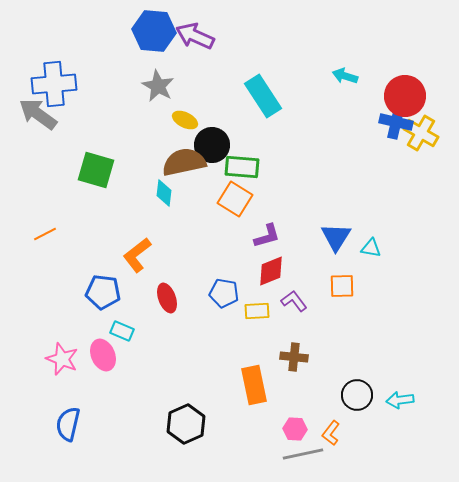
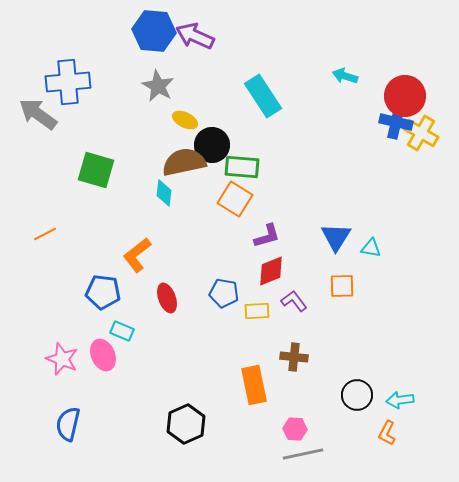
blue cross at (54, 84): moved 14 px right, 2 px up
orange L-shape at (331, 433): moved 56 px right; rotated 10 degrees counterclockwise
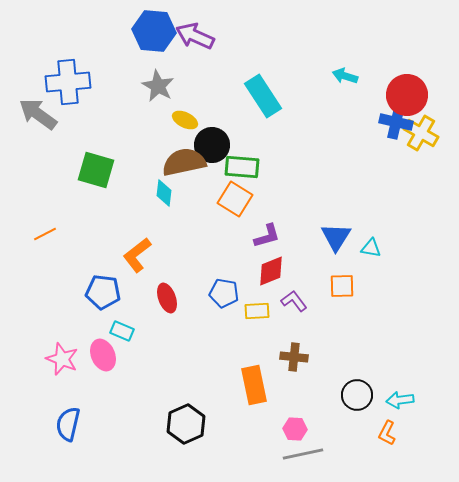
red circle at (405, 96): moved 2 px right, 1 px up
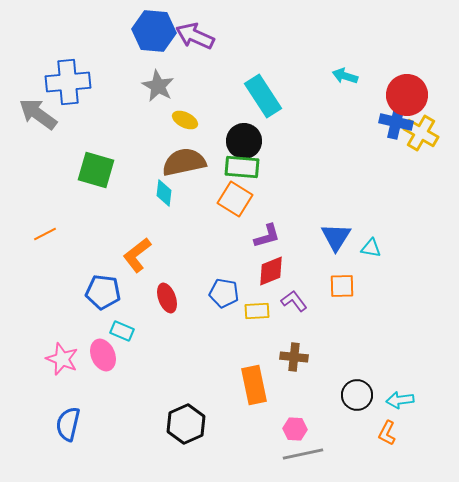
black circle at (212, 145): moved 32 px right, 4 px up
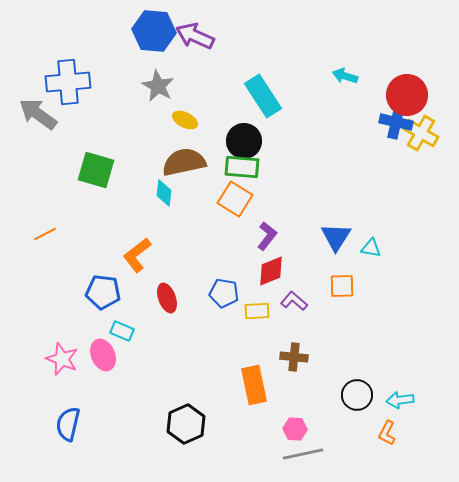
purple L-shape at (267, 236): rotated 36 degrees counterclockwise
purple L-shape at (294, 301): rotated 12 degrees counterclockwise
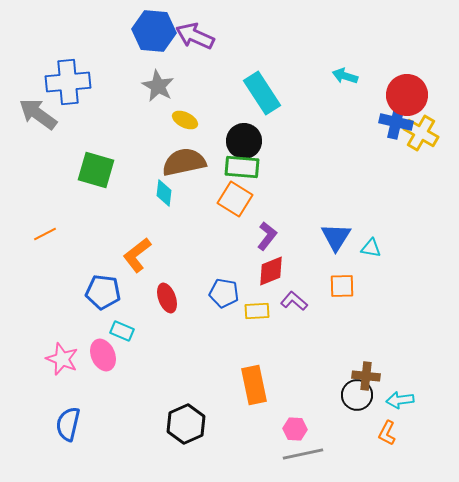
cyan rectangle at (263, 96): moved 1 px left, 3 px up
brown cross at (294, 357): moved 72 px right, 19 px down
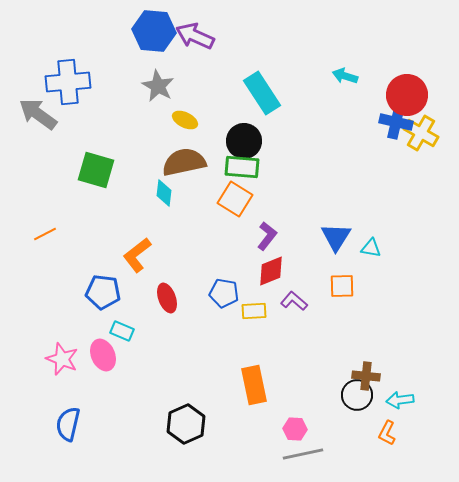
yellow rectangle at (257, 311): moved 3 px left
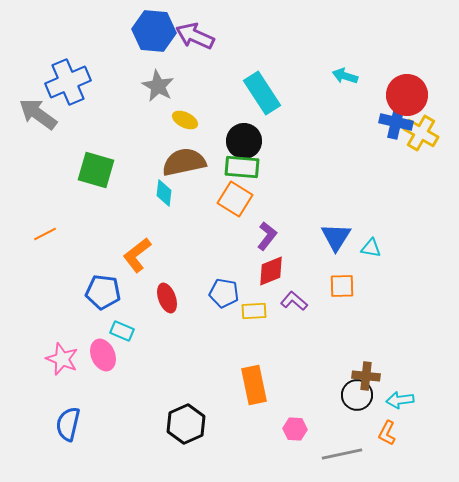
blue cross at (68, 82): rotated 18 degrees counterclockwise
gray line at (303, 454): moved 39 px right
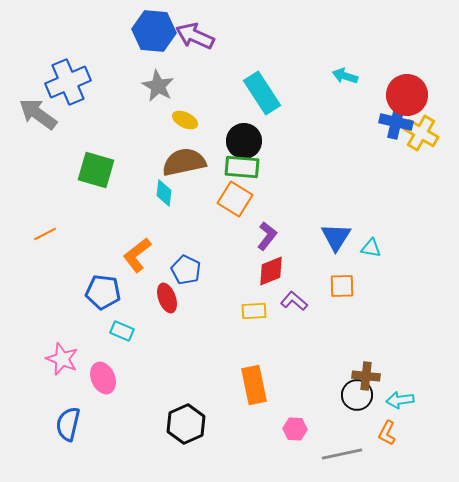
blue pentagon at (224, 293): moved 38 px left, 23 px up; rotated 16 degrees clockwise
pink ellipse at (103, 355): moved 23 px down
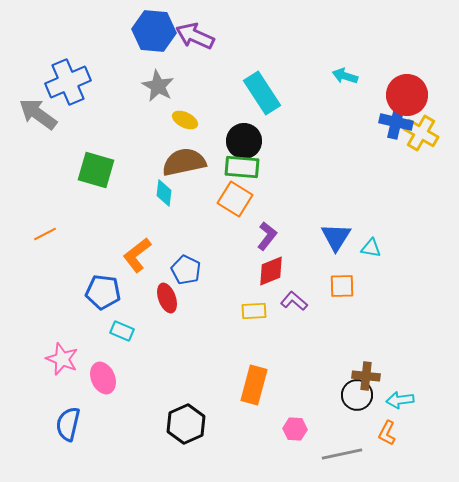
orange rectangle at (254, 385): rotated 27 degrees clockwise
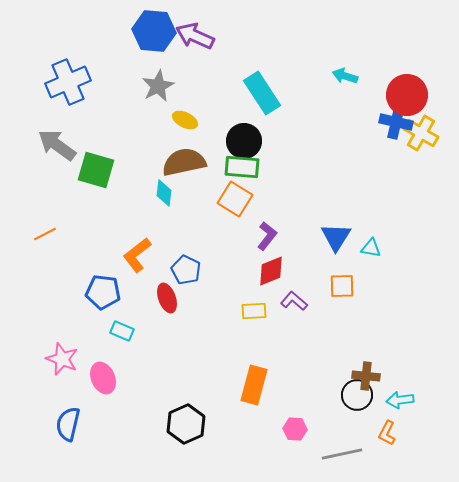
gray star at (158, 86): rotated 16 degrees clockwise
gray arrow at (38, 114): moved 19 px right, 31 px down
